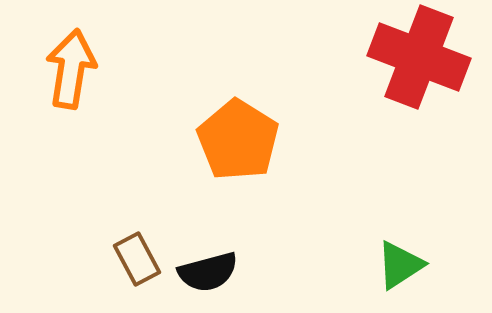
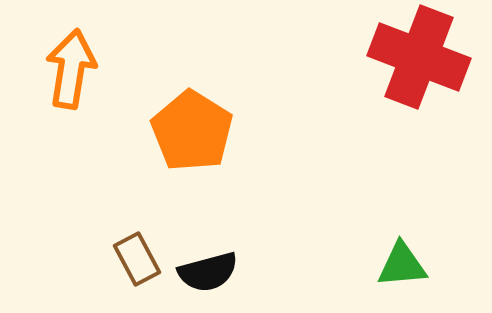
orange pentagon: moved 46 px left, 9 px up
green triangle: moved 2 px right; rotated 28 degrees clockwise
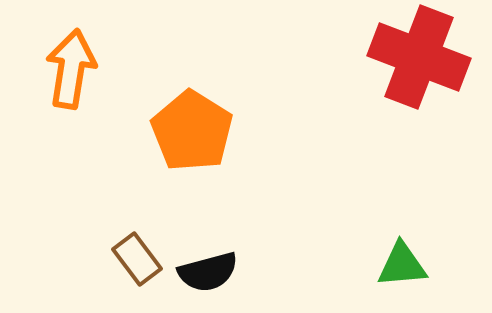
brown rectangle: rotated 9 degrees counterclockwise
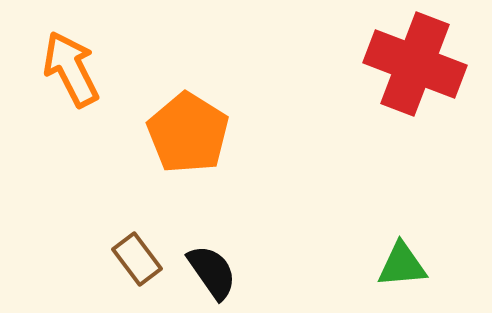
red cross: moved 4 px left, 7 px down
orange arrow: rotated 36 degrees counterclockwise
orange pentagon: moved 4 px left, 2 px down
black semicircle: moved 4 px right; rotated 110 degrees counterclockwise
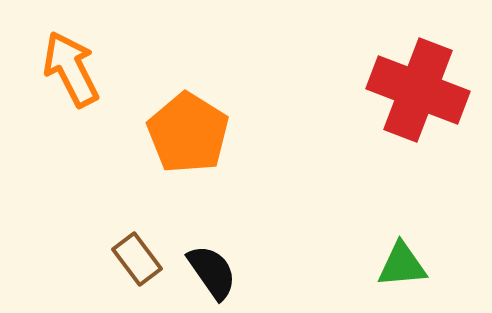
red cross: moved 3 px right, 26 px down
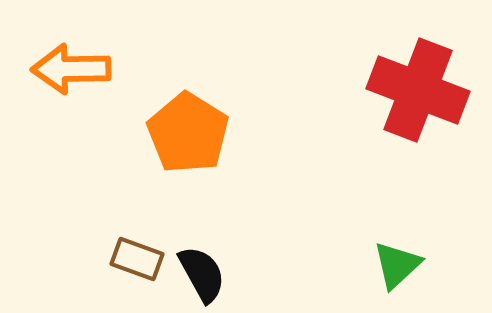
orange arrow: rotated 64 degrees counterclockwise
brown rectangle: rotated 33 degrees counterclockwise
green triangle: moved 5 px left; rotated 38 degrees counterclockwise
black semicircle: moved 10 px left, 2 px down; rotated 6 degrees clockwise
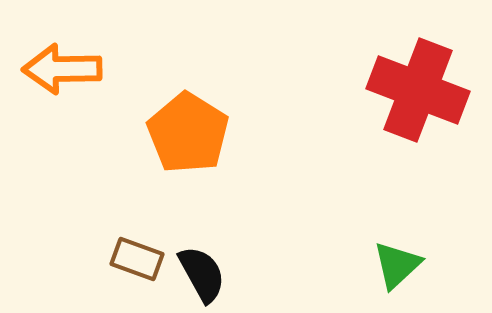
orange arrow: moved 9 px left
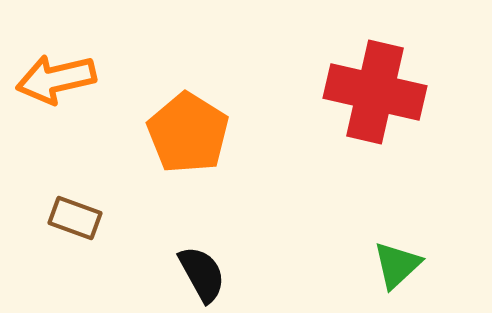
orange arrow: moved 6 px left, 10 px down; rotated 12 degrees counterclockwise
red cross: moved 43 px left, 2 px down; rotated 8 degrees counterclockwise
brown rectangle: moved 62 px left, 41 px up
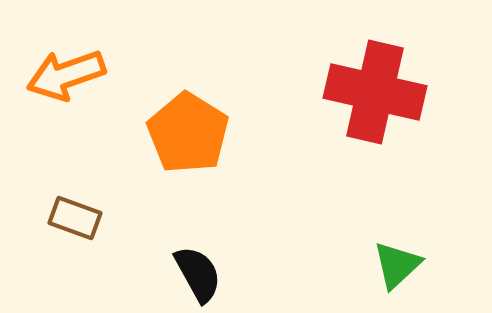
orange arrow: moved 10 px right, 4 px up; rotated 6 degrees counterclockwise
black semicircle: moved 4 px left
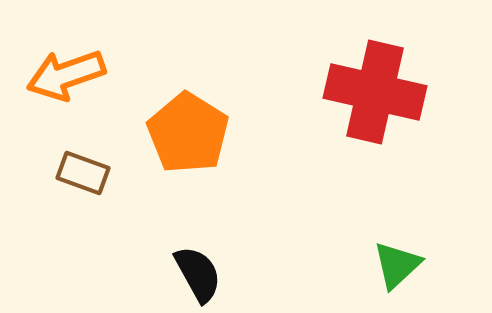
brown rectangle: moved 8 px right, 45 px up
